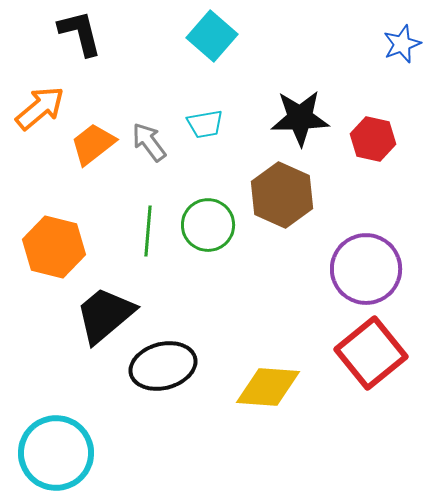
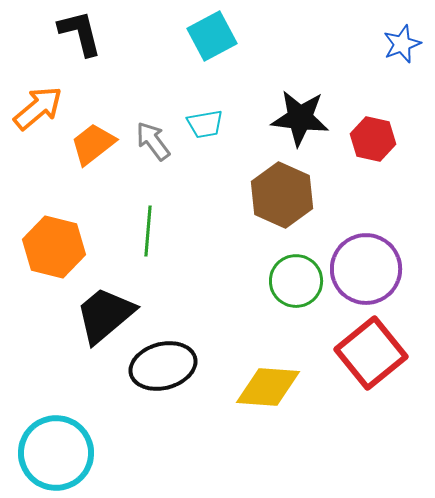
cyan square: rotated 21 degrees clockwise
orange arrow: moved 2 px left
black star: rotated 8 degrees clockwise
gray arrow: moved 4 px right, 1 px up
green circle: moved 88 px right, 56 px down
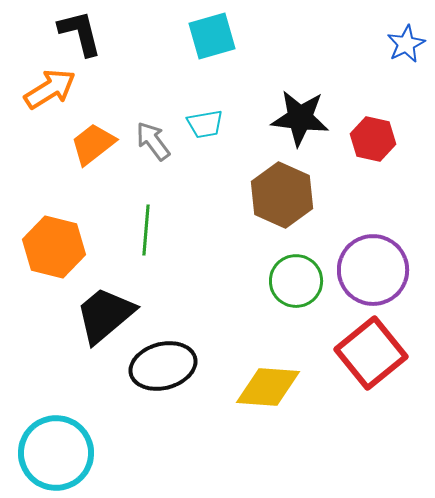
cyan square: rotated 12 degrees clockwise
blue star: moved 4 px right; rotated 6 degrees counterclockwise
orange arrow: moved 12 px right, 19 px up; rotated 8 degrees clockwise
green line: moved 2 px left, 1 px up
purple circle: moved 7 px right, 1 px down
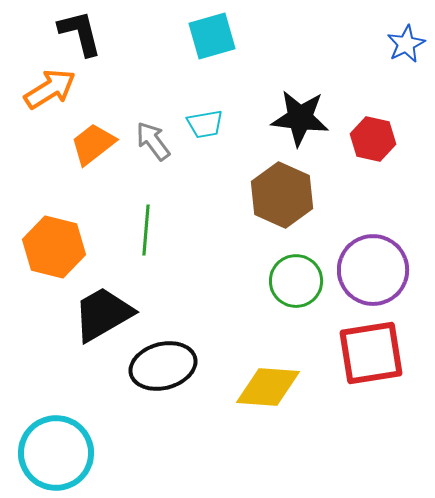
black trapezoid: moved 2 px left, 1 px up; rotated 10 degrees clockwise
red square: rotated 30 degrees clockwise
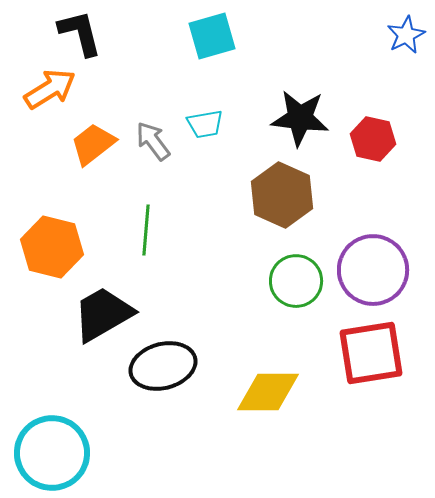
blue star: moved 9 px up
orange hexagon: moved 2 px left
yellow diamond: moved 5 px down; rotated 4 degrees counterclockwise
cyan circle: moved 4 px left
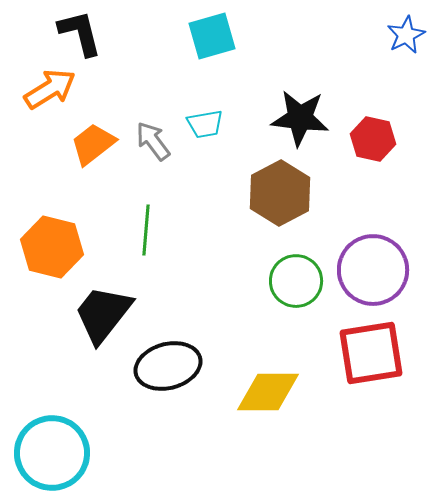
brown hexagon: moved 2 px left, 2 px up; rotated 8 degrees clockwise
black trapezoid: rotated 22 degrees counterclockwise
black ellipse: moved 5 px right
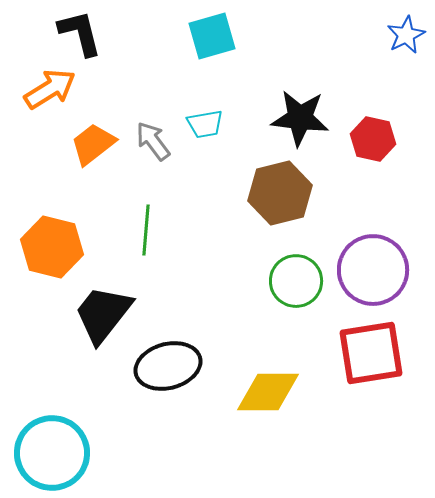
brown hexagon: rotated 14 degrees clockwise
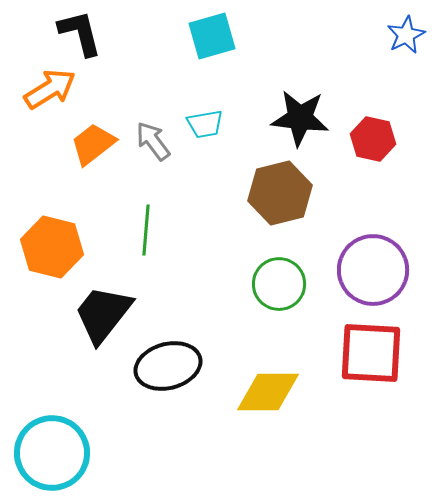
green circle: moved 17 px left, 3 px down
red square: rotated 12 degrees clockwise
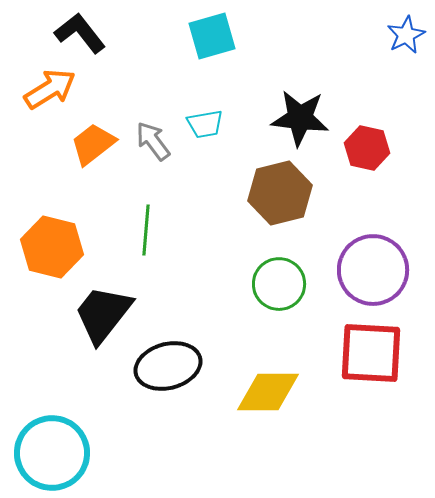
black L-shape: rotated 24 degrees counterclockwise
red hexagon: moved 6 px left, 9 px down
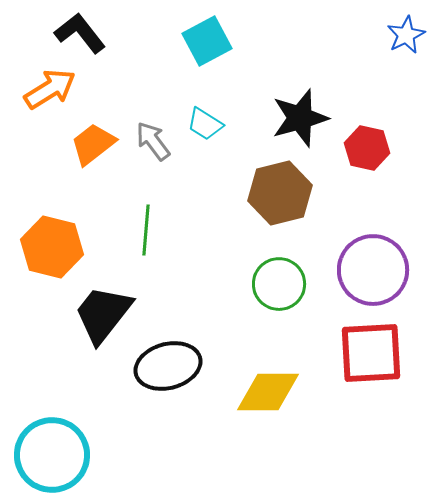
cyan square: moved 5 px left, 5 px down; rotated 12 degrees counterclockwise
black star: rotated 22 degrees counterclockwise
cyan trapezoid: rotated 42 degrees clockwise
red square: rotated 6 degrees counterclockwise
cyan circle: moved 2 px down
